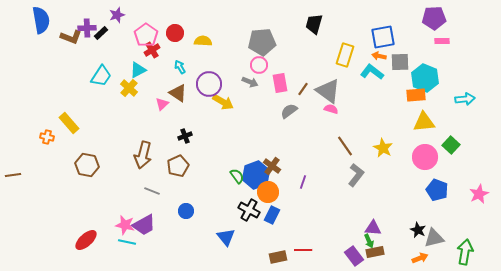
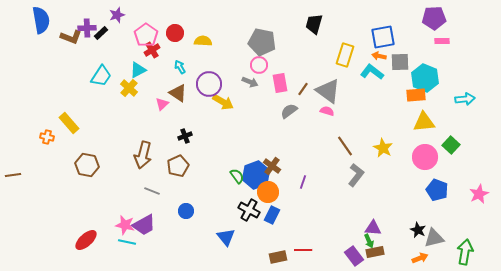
gray pentagon at (262, 42): rotated 16 degrees clockwise
pink semicircle at (331, 109): moved 4 px left, 2 px down
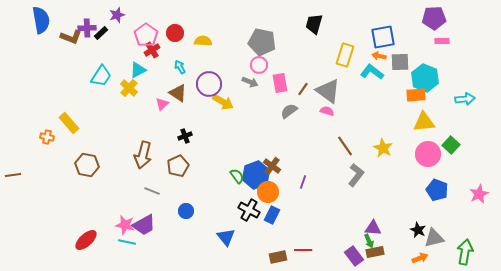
pink circle at (425, 157): moved 3 px right, 3 px up
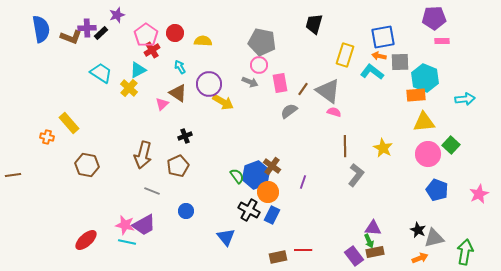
blue semicircle at (41, 20): moved 9 px down
cyan trapezoid at (101, 76): moved 3 px up; rotated 90 degrees counterclockwise
pink semicircle at (327, 111): moved 7 px right, 1 px down
brown line at (345, 146): rotated 35 degrees clockwise
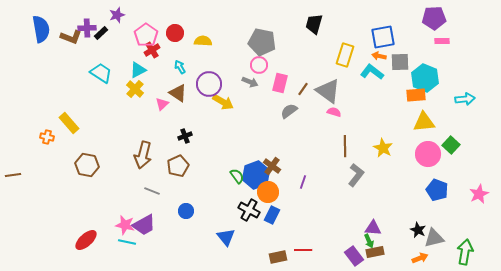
pink rectangle at (280, 83): rotated 24 degrees clockwise
yellow cross at (129, 88): moved 6 px right, 1 px down
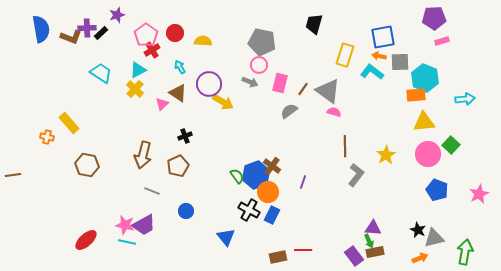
pink rectangle at (442, 41): rotated 16 degrees counterclockwise
yellow star at (383, 148): moved 3 px right, 7 px down; rotated 12 degrees clockwise
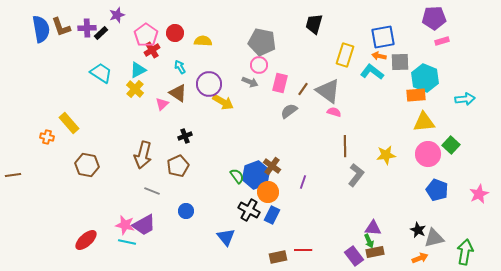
brown L-shape at (71, 37): moved 10 px left, 10 px up; rotated 50 degrees clockwise
yellow star at (386, 155): rotated 24 degrees clockwise
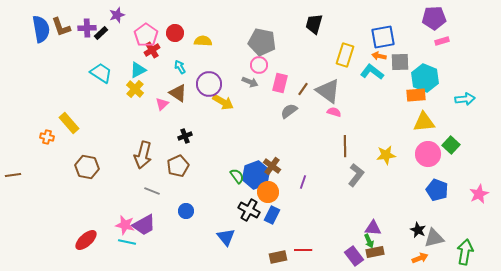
brown hexagon at (87, 165): moved 2 px down
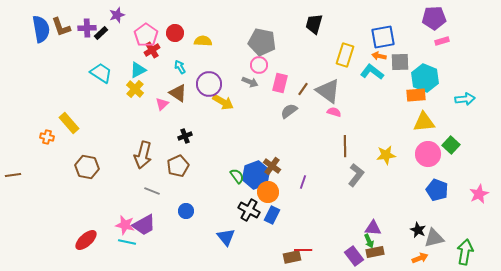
brown rectangle at (278, 257): moved 14 px right
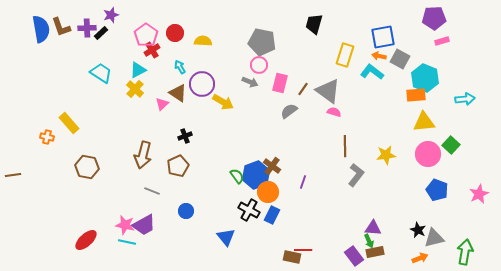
purple star at (117, 15): moved 6 px left
gray square at (400, 62): moved 3 px up; rotated 30 degrees clockwise
purple circle at (209, 84): moved 7 px left
brown rectangle at (292, 257): rotated 24 degrees clockwise
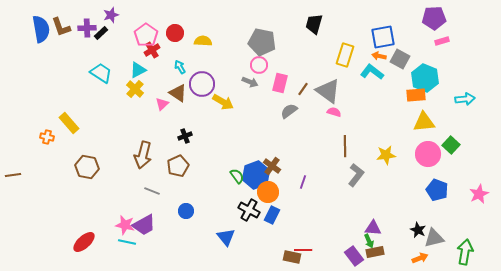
red ellipse at (86, 240): moved 2 px left, 2 px down
